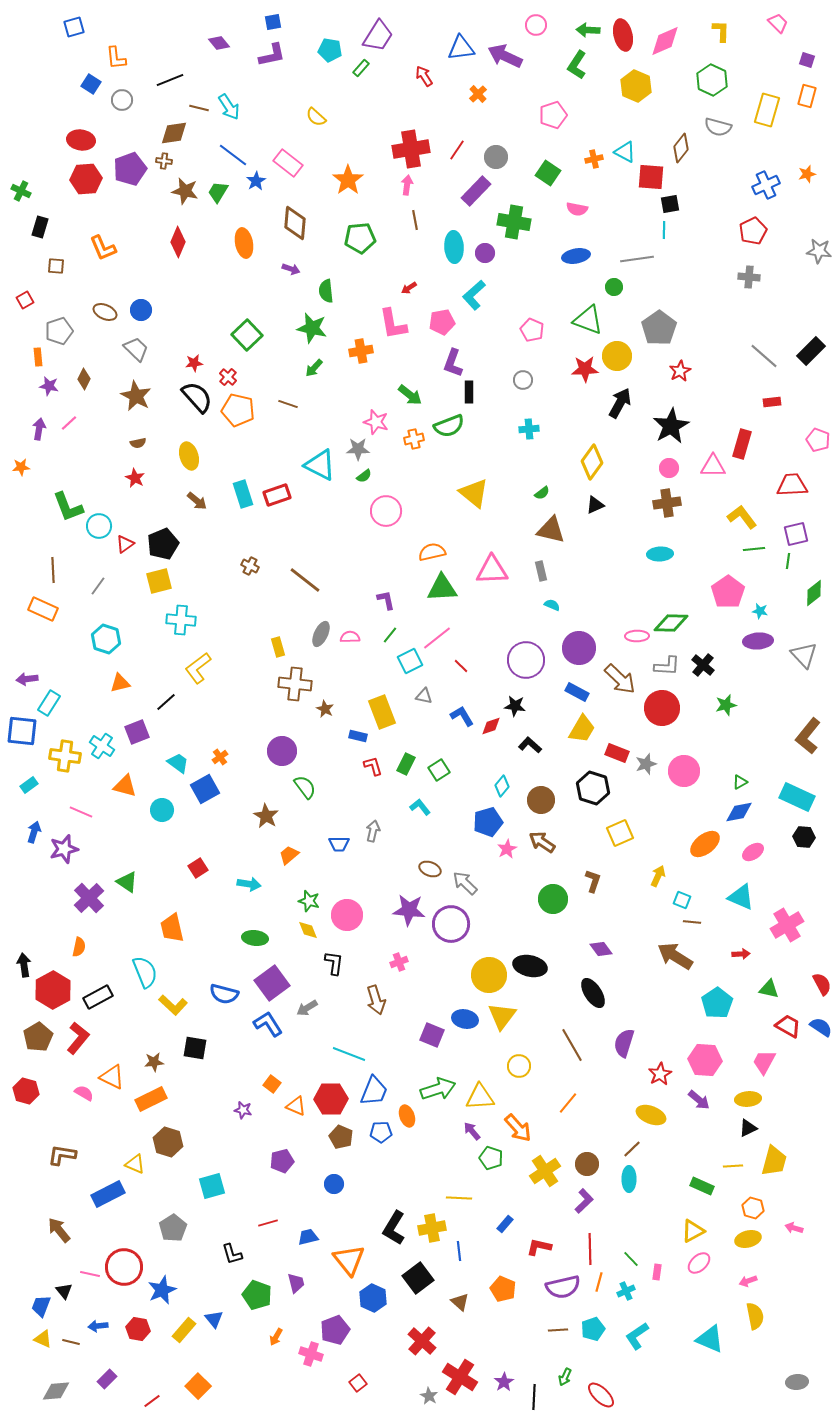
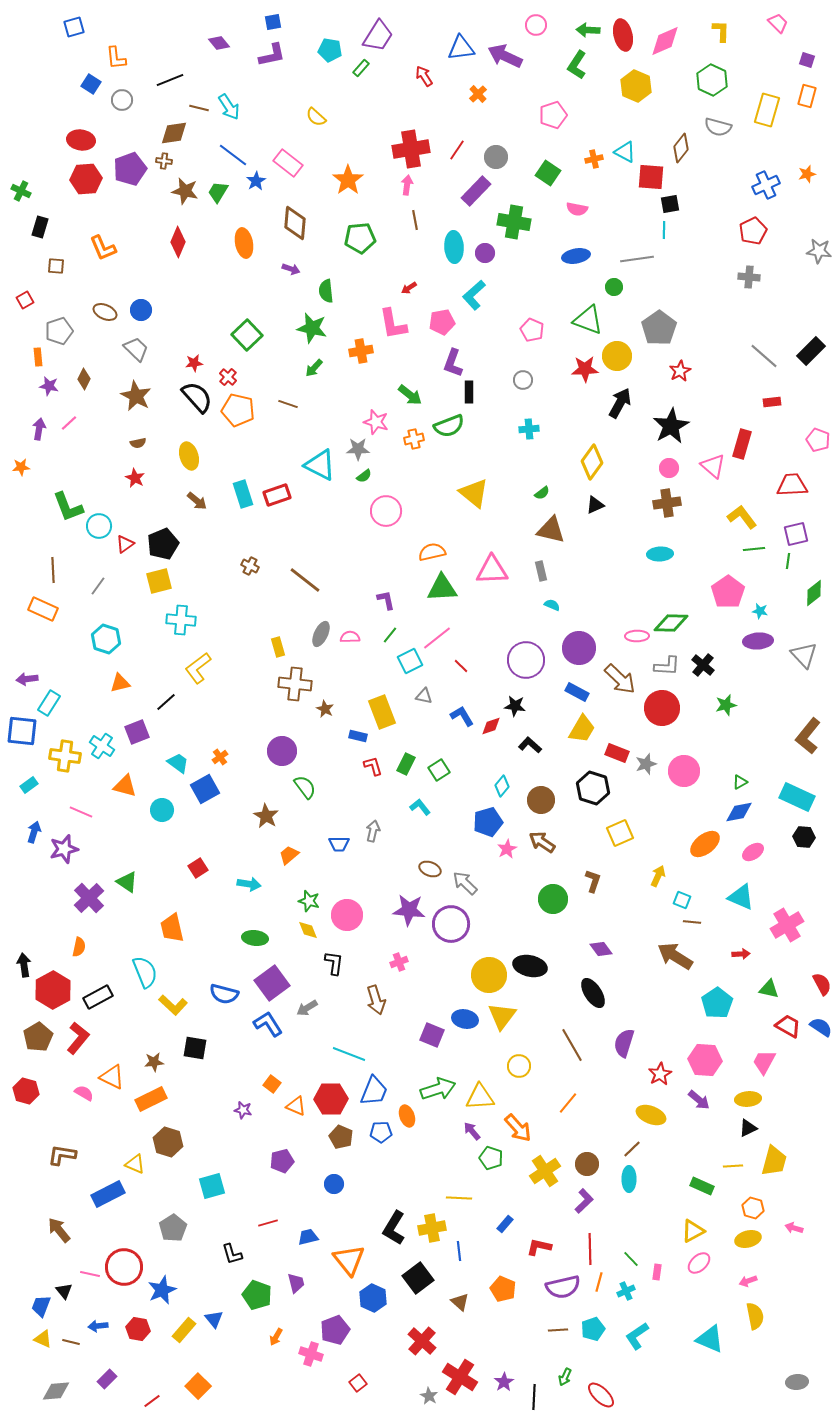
pink triangle at (713, 466): rotated 40 degrees clockwise
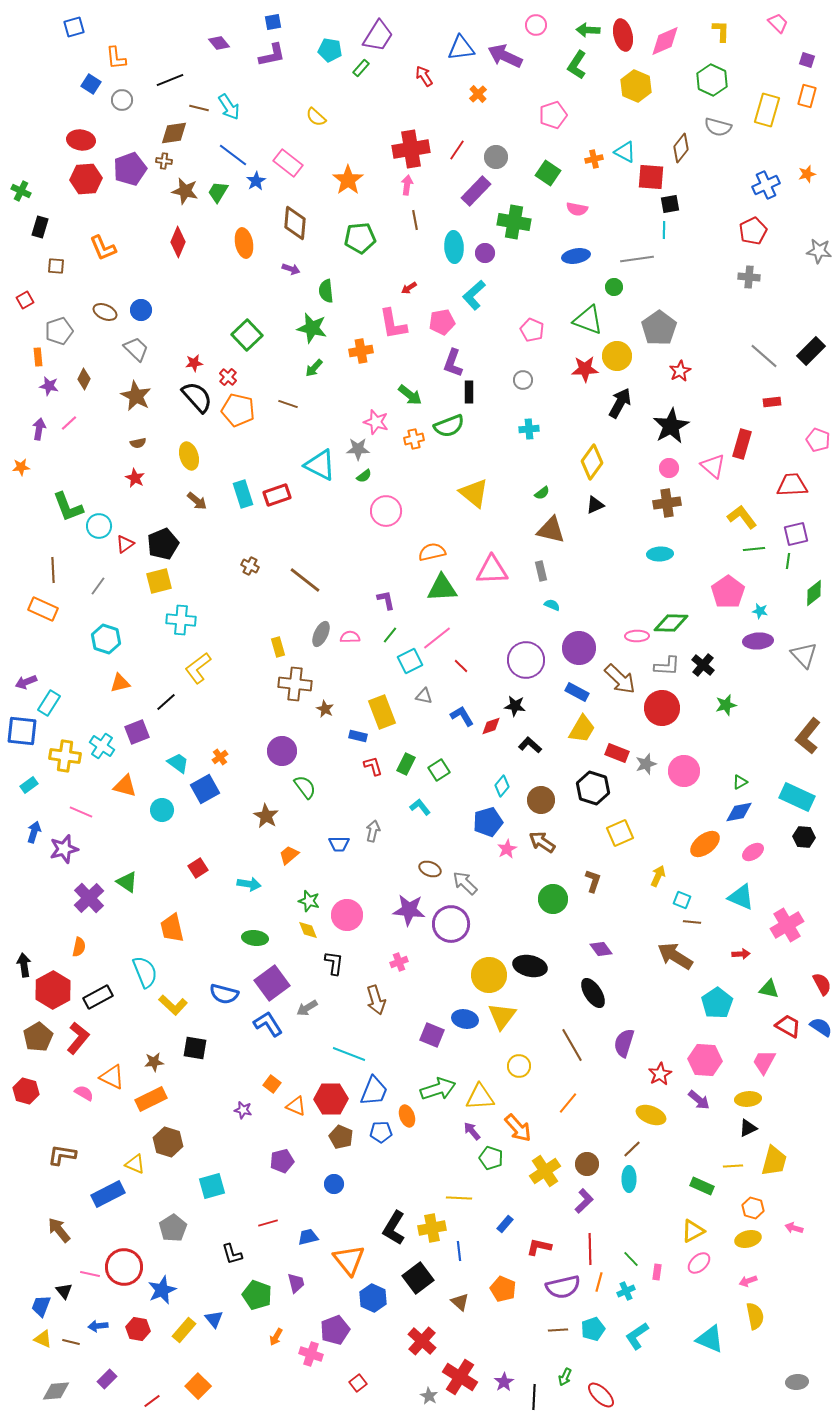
purple arrow at (27, 679): moved 1 px left, 3 px down; rotated 15 degrees counterclockwise
